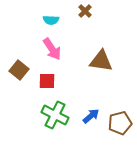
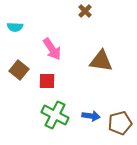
cyan semicircle: moved 36 px left, 7 px down
blue arrow: rotated 48 degrees clockwise
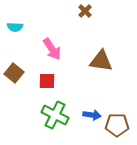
brown square: moved 5 px left, 3 px down
blue arrow: moved 1 px right, 1 px up
brown pentagon: moved 3 px left, 2 px down; rotated 15 degrees clockwise
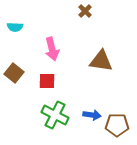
pink arrow: rotated 20 degrees clockwise
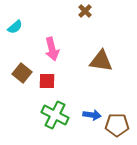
cyan semicircle: rotated 42 degrees counterclockwise
brown square: moved 8 px right
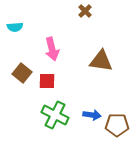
cyan semicircle: rotated 35 degrees clockwise
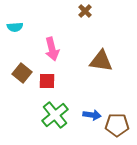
green cross: rotated 24 degrees clockwise
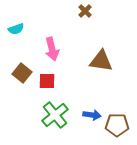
cyan semicircle: moved 1 px right, 2 px down; rotated 14 degrees counterclockwise
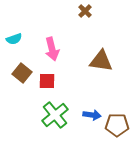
cyan semicircle: moved 2 px left, 10 px down
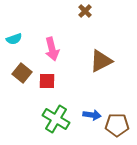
brown triangle: rotated 35 degrees counterclockwise
green cross: moved 1 px right, 4 px down; rotated 20 degrees counterclockwise
